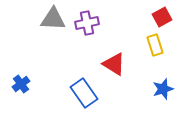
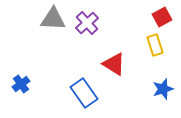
purple cross: rotated 30 degrees counterclockwise
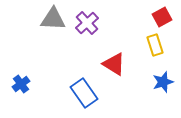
blue star: moved 7 px up
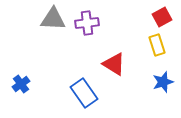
purple cross: rotated 35 degrees clockwise
yellow rectangle: moved 2 px right
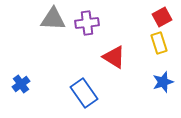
yellow rectangle: moved 2 px right, 2 px up
red triangle: moved 7 px up
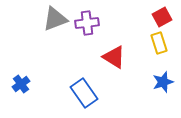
gray triangle: moved 2 px right; rotated 24 degrees counterclockwise
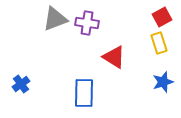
purple cross: rotated 15 degrees clockwise
blue rectangle: rotated 36 degrees clockwise
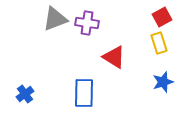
blue cross: moved 4 px right, 10 px down
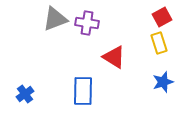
blue rectangle: moved 1 px left, 2 px up
